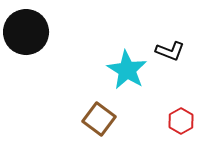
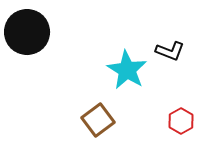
black circle: moved 1 px right
brown square: moved 1 px left, 1 px down; rotated 16 degrees clockwise
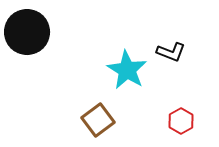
black L-shape: moved 1 px right, 1 px down
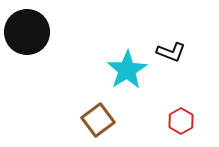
cyan star: rotated 9 degrees clockwise
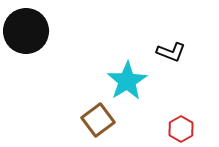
black circle: moved 1 px left, 1 px up
cyan star: moved 11 px down
red hexagon: moved 8 px down
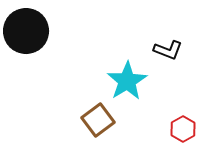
black L-shape: moved 3 px left, 2 px up
red hexagon: moved 2 px right
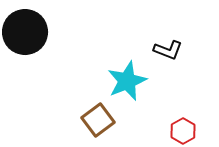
black circle: moved 1 px left, 1 px down
cyan star: rotated 9 degrees clockwise
red hexagon: moved 2 px down
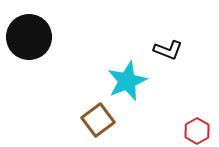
black circle: moved 4 px right, 5 px down
red hexagon: moved 14 px right
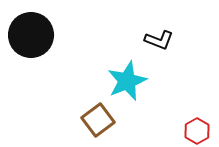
black circle: moved 2 px right, 2 px up
black L-shape: moved 9 px left, 10 px up
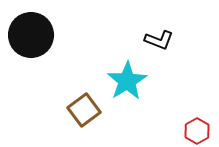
cyan star: rotated 9 degrees counterclockwise
brown square: moved 14 px left, 10 px up
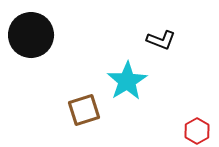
black L-shape: moved 2 px right
brown square: rotated 20 degrees clockwise
